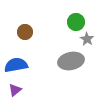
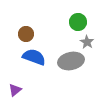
green circle: moved 2 px right
brown circle: moved 1 px right, 2 px down
gray star: moved 3 px down
blue semicircle: moved 18 px right, 8 px up; rotated 30 degrees clockwise
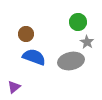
purple triangle: moved 1 px left, 3 px up
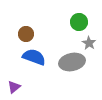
green circle: moved 1 px right
gray star: moved 2 px right, 1 px down
gray ellipse: moved 1 px right, 1 px down
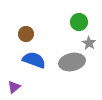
blue semicircle: moved 3 px down
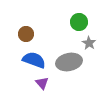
gray ellipse: moved 3 px left
purple triangle: moved 28 px right, 4 px up; rotated 32 degrees counterclockwise
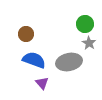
green circle: moved 6 px right, 2 px down
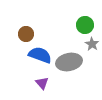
green circle: moved 1 px down
gray star: moved 3 px right, 1 px down
blue semicircle: moved 6 px right, 5 px up
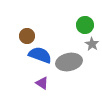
brown circle: moved 1 px right, 2 px down
purple triangle: rotated 16 degrees counterclockwise
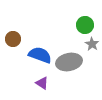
brown circle: moved 14 px left, 3 px down
